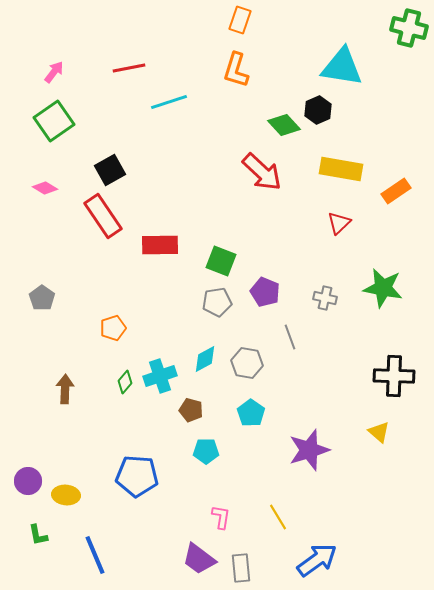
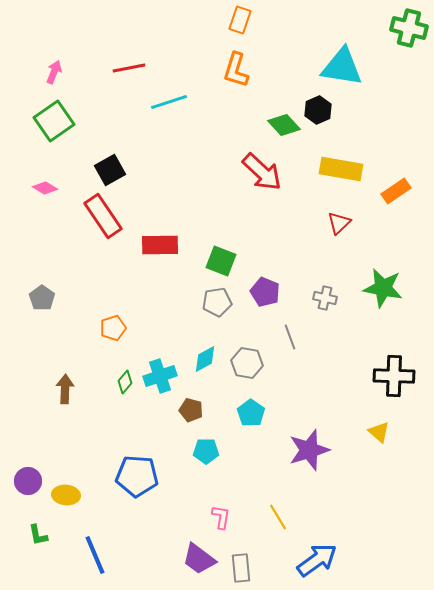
pink arrow at (54, 72): rotated 15 degrees counterclockwise
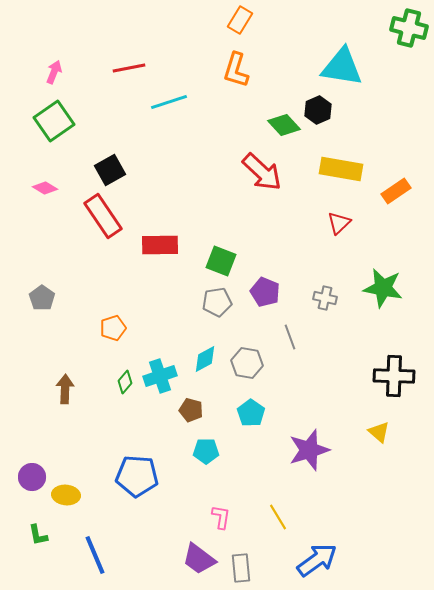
orange rectangle at (240, 20): rotated 12 degrees clockwise
purple circle at (28, 481): moved 4 px right, 4 px up
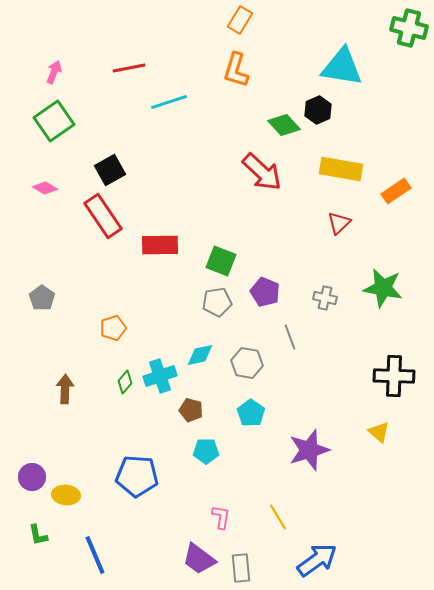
cyan diamond at (205, 359): moved 5 px left, 4 px up; rotated 16 degrees clockwise
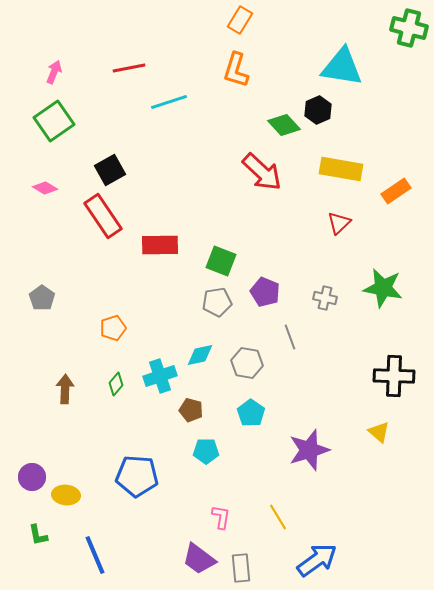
green diamond at (125, 382): moved 9 px left, 2 px down
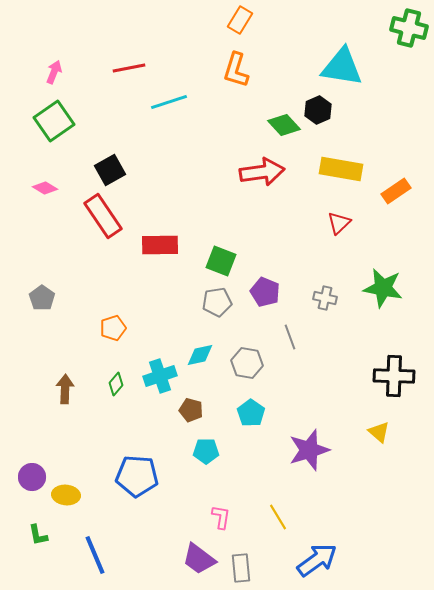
red arrow at (262, 172): rotated 51 degrees counterclockwise
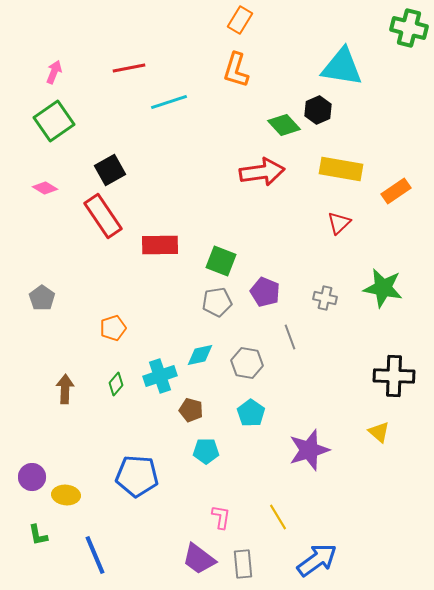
gray rectangle at (241, 568): moved 2 px right, 4 px up
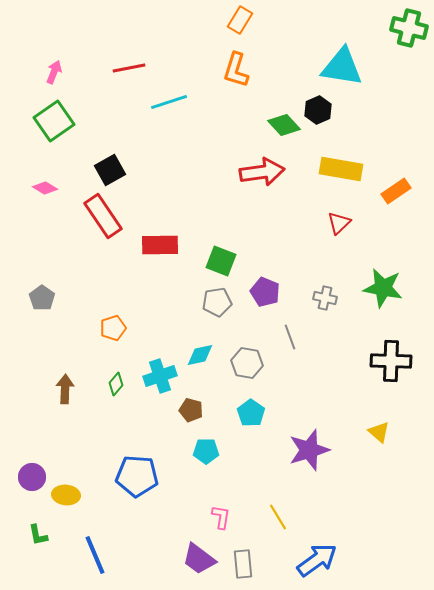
black cross at (394, 376): moved 3 px left, 15 px up
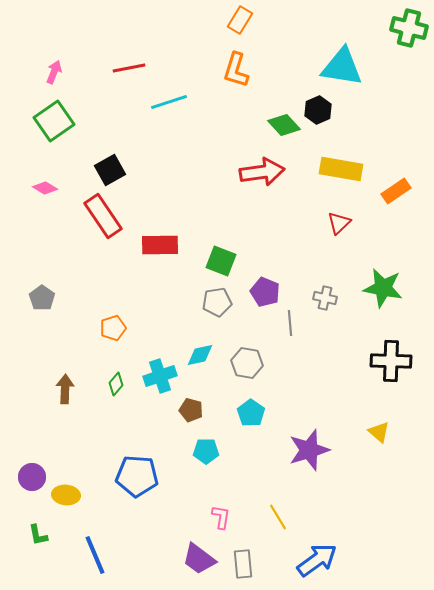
gray line at (290, 337): moved 14 px up; rotated 15 degrees clockwise
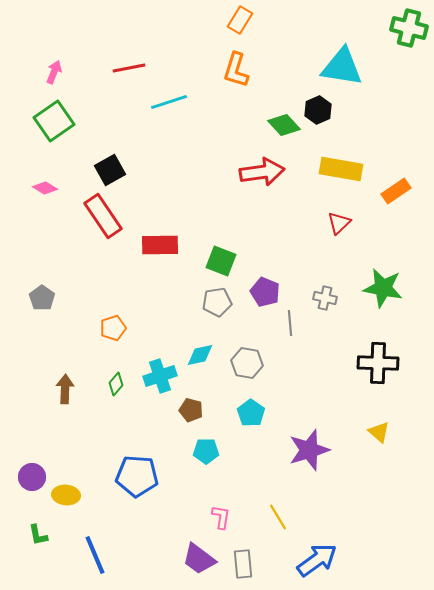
black cross at (391, 361): moved 13 px left, 2 px down
